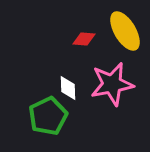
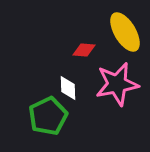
yellow ellipse: moved 1 px down
red diamond: moved 11 px down
pink star: moved 5 px right
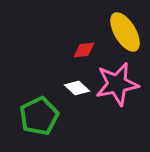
red diamond: rotated 10 degrees counterclockwise
white diamond: moved 9 px right; rotated 45 degrees counterclockwise
green pentagon: moved 9 px left
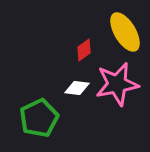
red diamond: rotated 30 degrees counterclockwise
white diamond: rotated 35 degrees counterclockwise
green pentagon: moved 2 px down
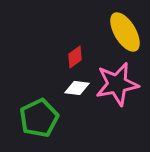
red diamond: moved 9 px left, 7 px down
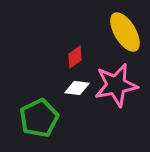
pink star: moved 1 px left, 1 px down
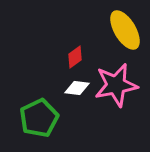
yellow ellipse: moved 2 px up
